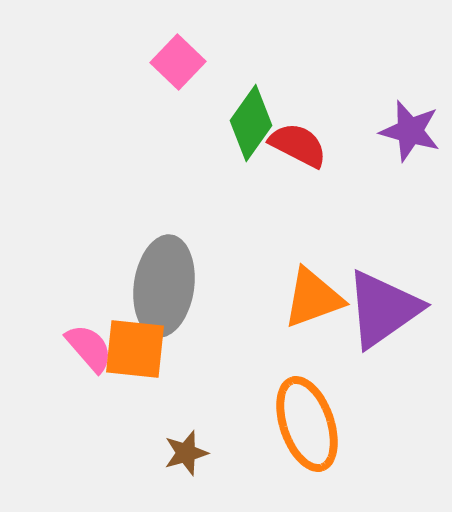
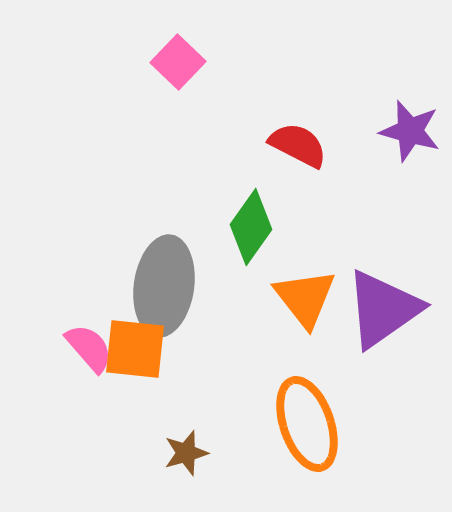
green diamond: moved 104 px down
orange triangle: moved 8 px left; rotated 48 degrees counterclockwise
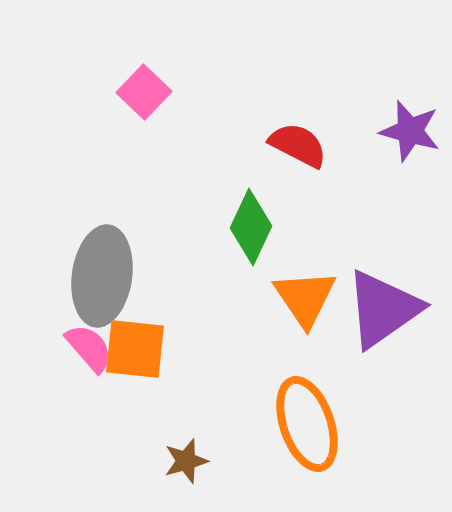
pink square: moved 34 px left, 30 px down
green diamond: rotated 10 degrees counterclockwise
gray ellipse: moved 62 px left, 10 px up
orange triangle: rotated 4 degrees clockwise
brown star: moved 8 px down
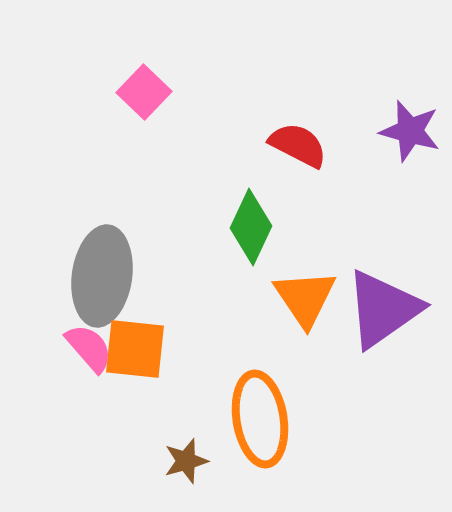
orange ellipse: moved 47 px left, 5 px up; rotated 10 degrees clockwise
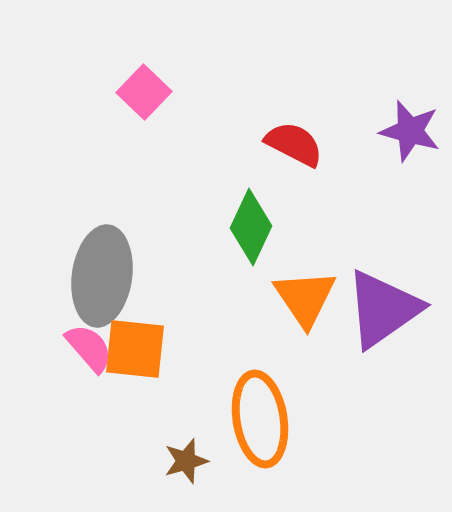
red semicircle: moved 4 px left, 1 px up
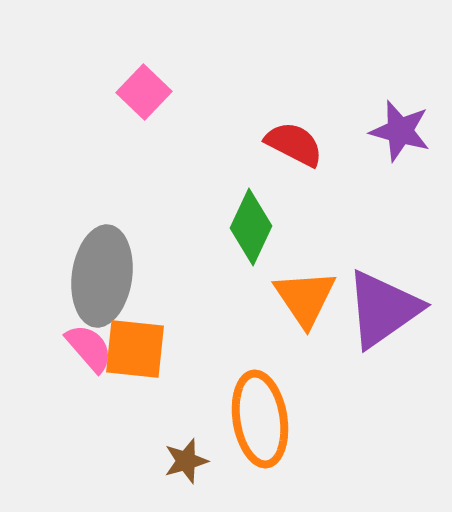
purple star: moved 10 px left
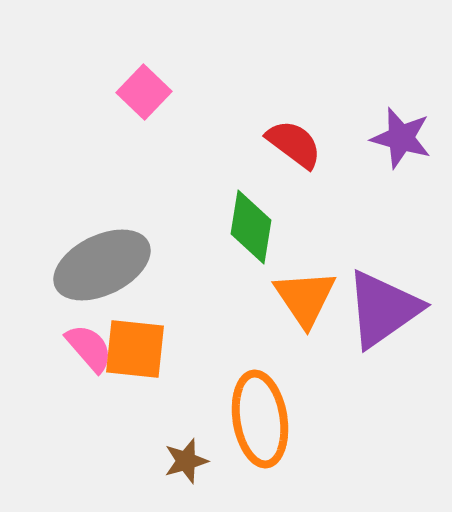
purple star: moved 1 px right, 7 px down
red semicircle: rotated 10 degrees clockwise
green diamond: rotated 16 degrees counterclockwise
gray ellipse: moved 11 px up; rotated 56 degrees clockwise
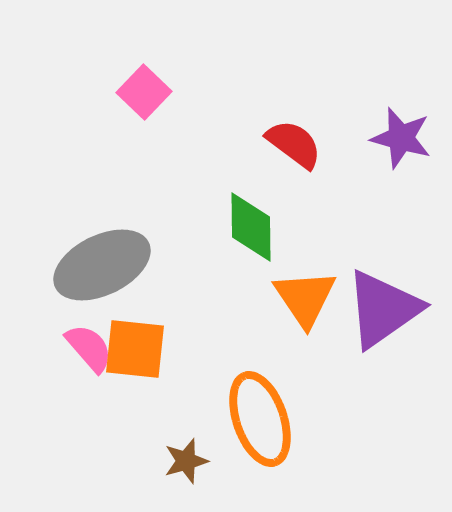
green diamond: rotated 10 degrees counterclockwise
orange ellipse: rotated 10 degrees counterclockwise
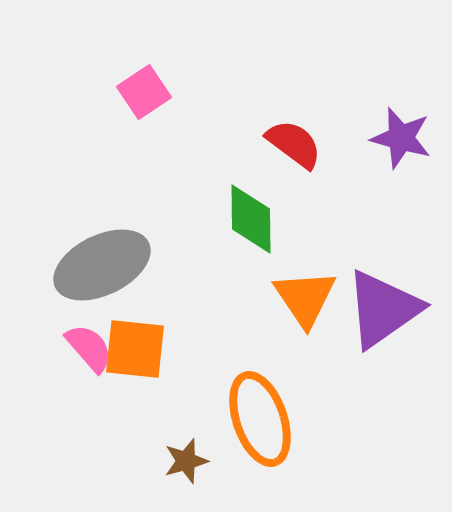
pink square: rotated 12 degrees clockwise
green diamond: moved 8 px up
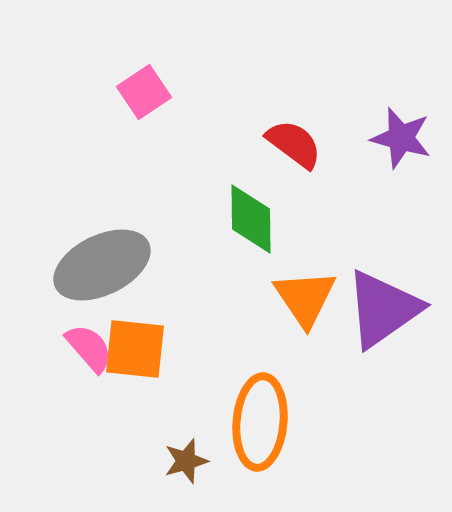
orange ellipse: moved 3 px down; rotated 24 degrees clockwise
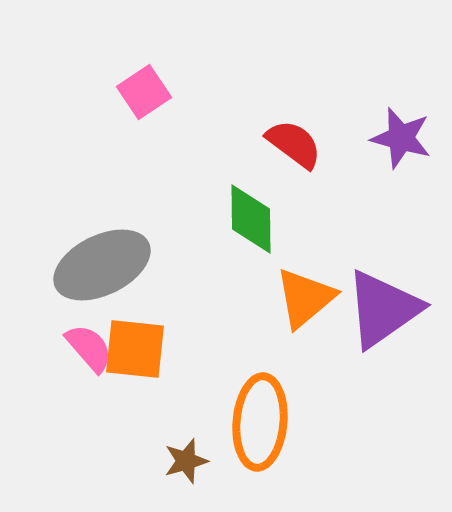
orange triangle: rotated 24 degrees clockwise
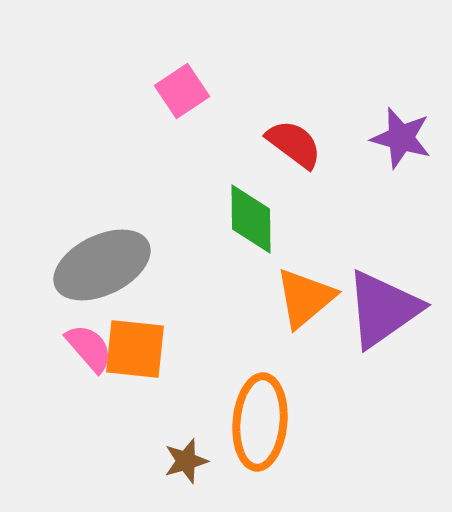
pink square: moved 38 px right, 1 px up
